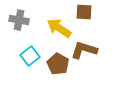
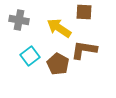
brown L-shape: rotated 8 degrees counterclockwise
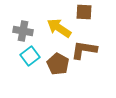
gray cross: moved 4 px right, 11 px down
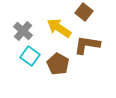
brown square: rotated 36 degrees clockwise
gray cross: rotated 30 degrees clockwise
brown L-shape: moved 3 px right, 5 px up
cyan square: rotated 18 degrees counterclockwise
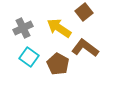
brown square: rotated 12 degrees clockwise
gray cross: moved 3 px up; rotated 24 degrees clockwise
brown L-shape: moved 2 px left, 3 px down; rotated 28 degrees clockwise
cyan square: moved 1 px left, 1 px down
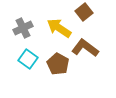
cyan square: moved 1 px left, 2 px down
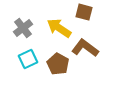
brown square: rotated 36 degrees counterclockwise
gray cross: rotated 12 degrees counterclockwise
cyan square: rotated 30 degrees clockwise
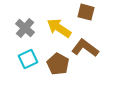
brown square: moved 2 px right
gray cross: moved 2 px right; rotated 12 degrees counterclockwise
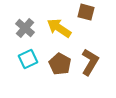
brown L-shape: moved 5 px right, 14 px down; rotated 84 degrees clockwise
brown pentagon: moved 2 px right
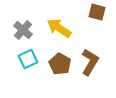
brown square: moved 11 px right
gray cross: moved 2 px left, 2 px down
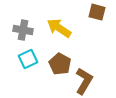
gray cross: rotated 30 degrees counterclockwise
brown L-shape: moved 6 px left, 19 px down
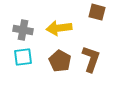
yellow arrow: rotated 40 degrees counterclockwise
cyan square: moved 5 px left, 2 px up; rotated 18 degrees clockwise
brown pentagon: moved 3 px up
brown L-shape: moved 7 px right, 22 px up; rotated 12 degrees counterclockwise
